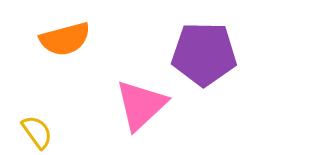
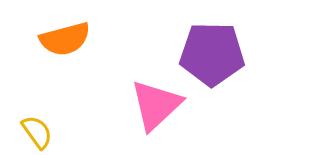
purple pentagon: moved 8 px right
pink triangle: moved 15 px right
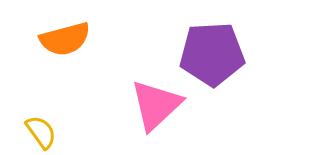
purple pentagon: rotated 4 degrees counterclockwise
yellow semicircle: moved 4 px right
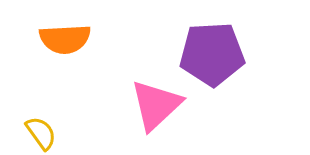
orange semicircle: rotated 12 degrees clockwise
yellow semicircle: moved 1 px down
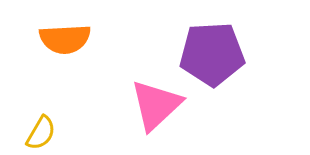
yellow semicircle: rotated 66 degrees clockwise
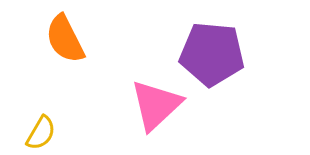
orange semicircle: rotated 66 degrees clockwise
purple pentagon: rotated 8 degrees clockwise
